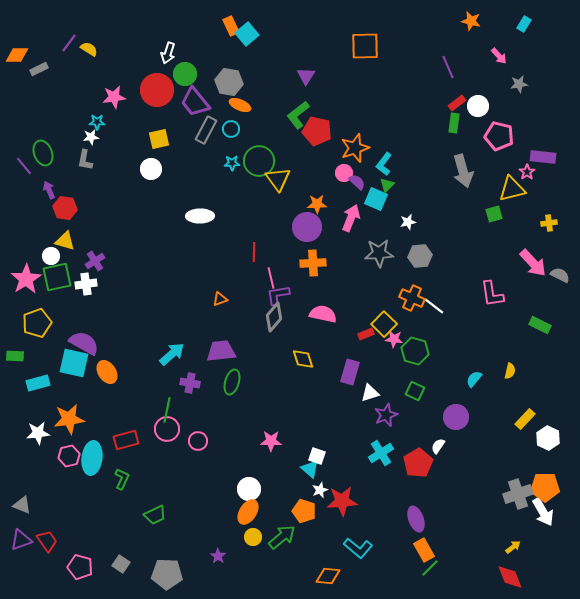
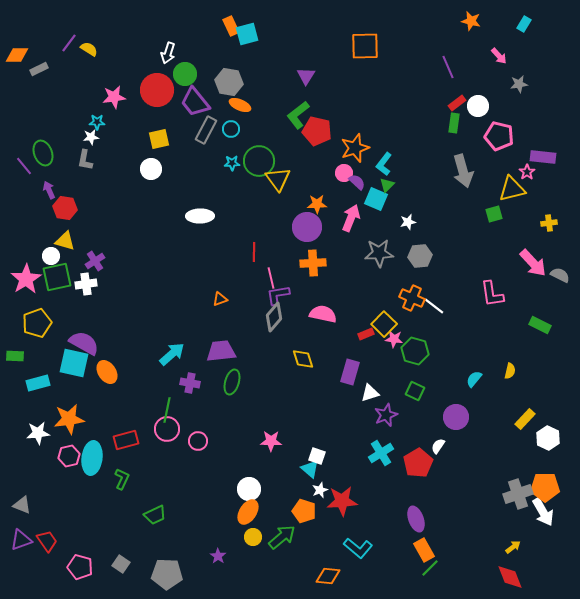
cyan square at (247, 34): rotated 25 degrees clockwise
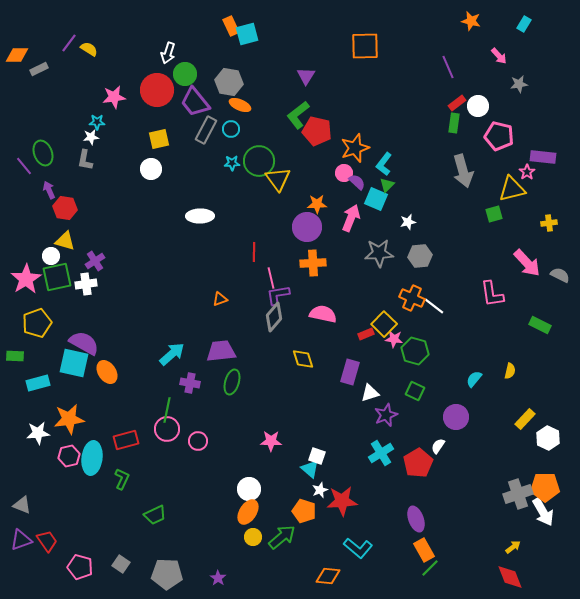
pink arrow at (533, 263): moved 6 px left
purple star at (218, 556): moved 22 px down
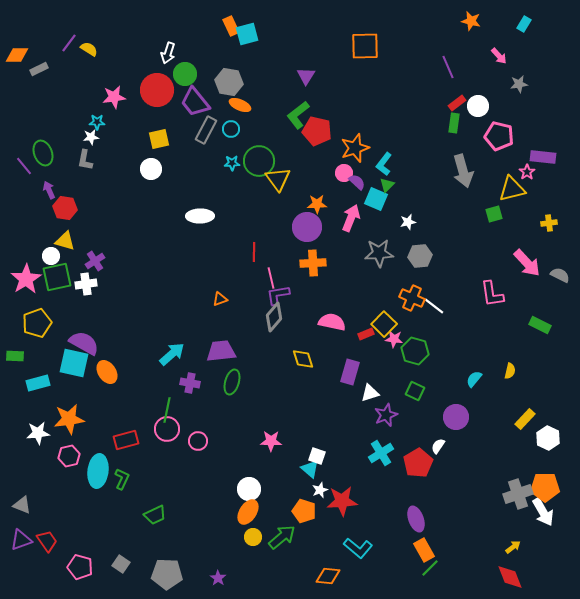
pink semicircle at (323, 314): moved 9 px right, 8 px down
cyan ellipse at (92, 458): moved 6 px right, 13 px down
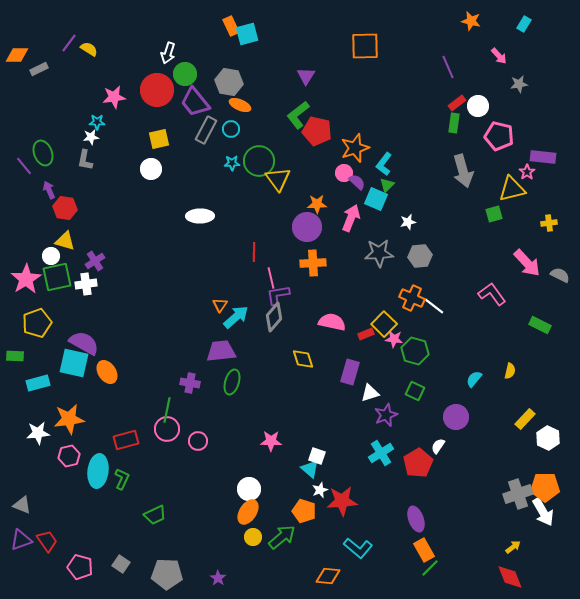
pink L-shape at (492, 294): rotated 152 degrees clockwise
orange triangle at (220, 299): moved 6 px down; rotated 35 degrees counterclockwise
cyan arrow at (172, 354): moved 64 px right, 37 px up
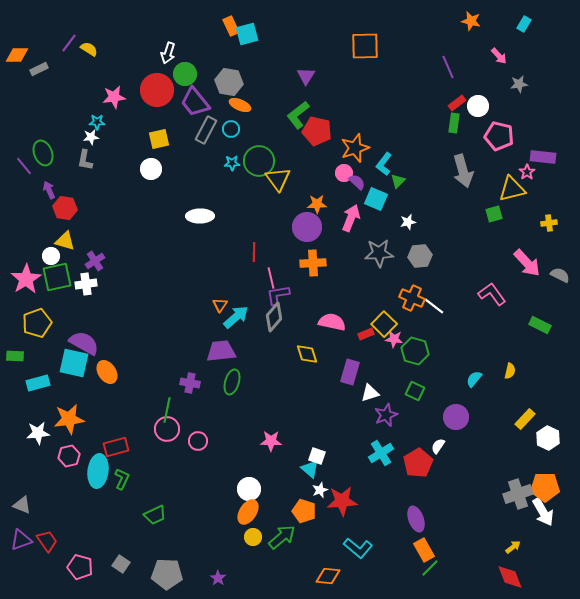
green triangle at (387, 185): moved 11 px right, 4 px up
yellow diamond at (303, 359): moved 4 px right, 5 px up
red rectangle at (126, 440): moved 10 px left, 7 px down
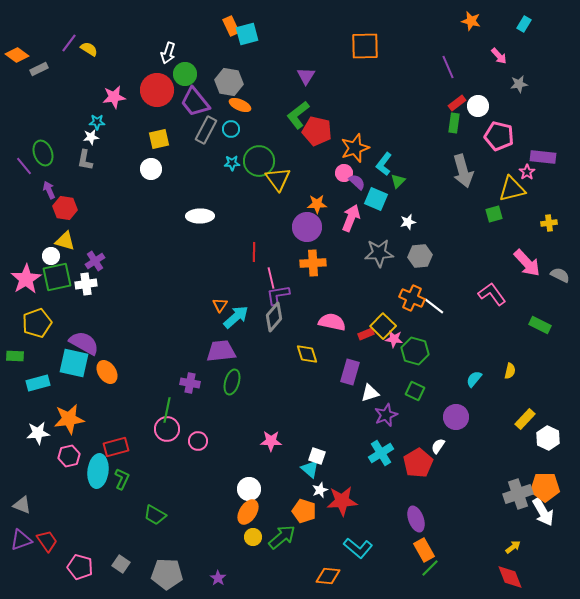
orange diamond at (17, 55): rotated 35 degrees clockwise
yellow square at (384, 324): moved 1 px left, 2 px down
green trapezoid at (155, 515): rotated 55 degrees clockwise
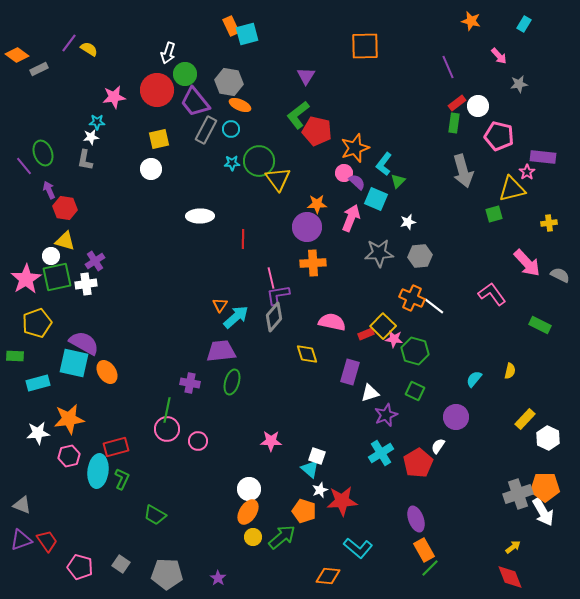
red line at (254, 252): moved 11 px left, 13 px up
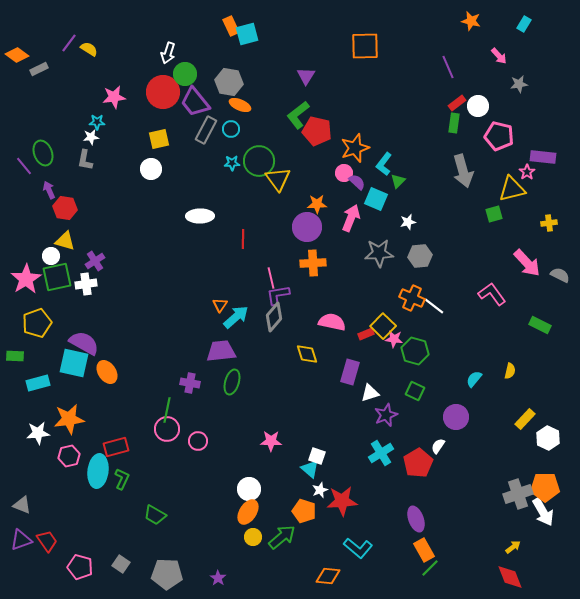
red circle at (157, 90): moved 6 px right, 2 px down
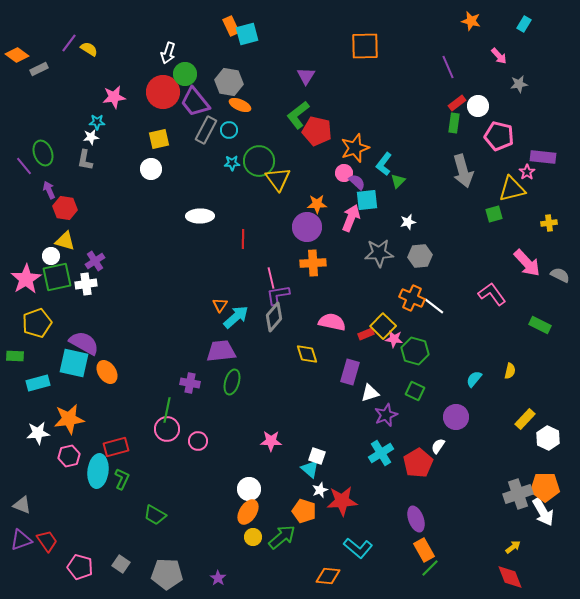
cyan circle at (231, 129): moved 2 px left, 1 px down
cyan square at (376, 199): moved 9 px left, 1 px down; rotated 30 degrees counterclockwise
